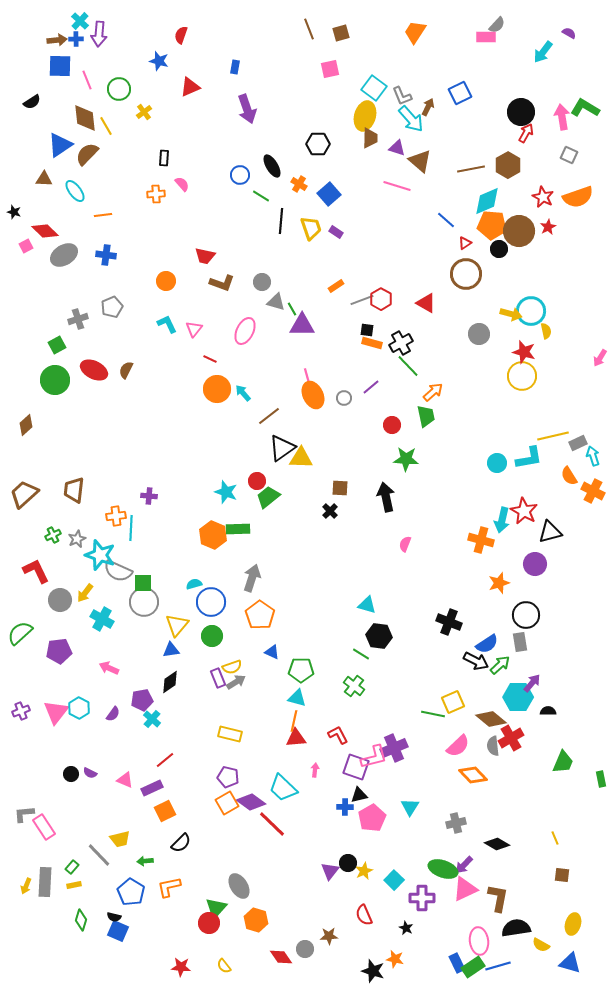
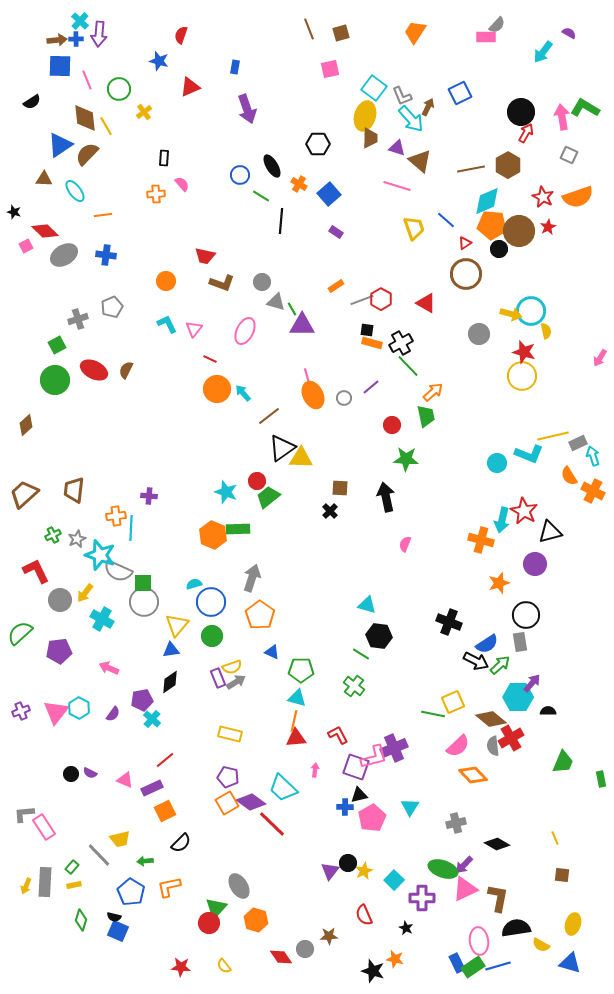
yellow trapezoid at (311, 228): moved 103 px right
cyan L-shape at (529, 458): moved 4 px up; rotated 32 degrees clockwise
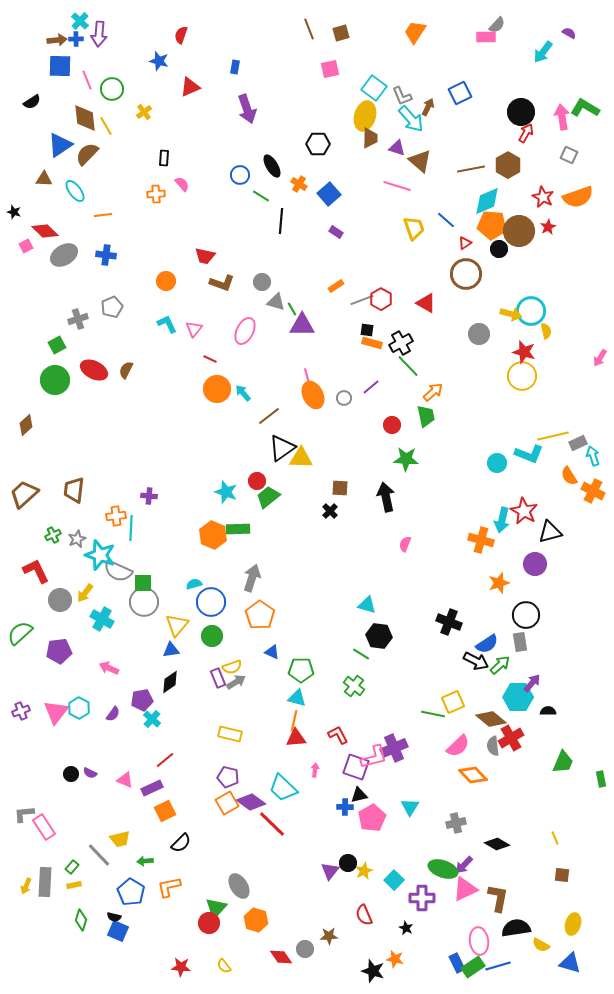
green circle at (119, 89): moved 7 px left
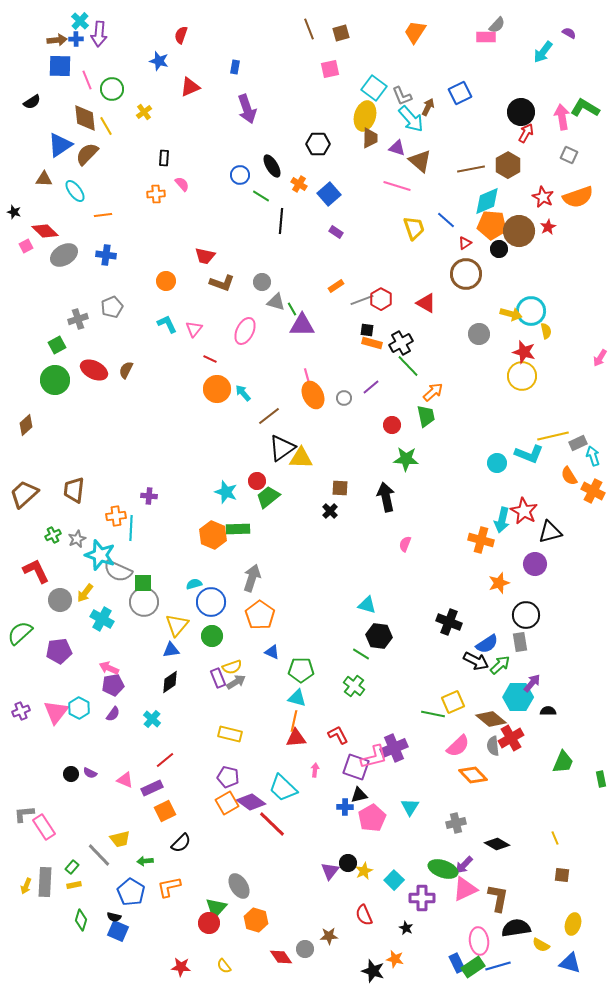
purple pentagon at (142, 700): moved 29 px left, 15 px up
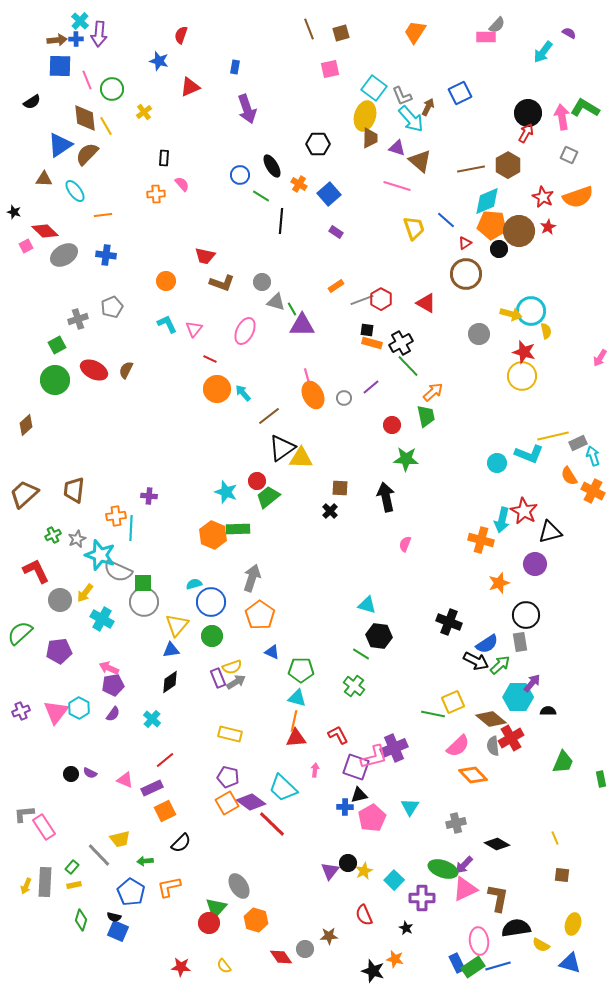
black circle at (521, 112): moved 7 px right, 1 px down
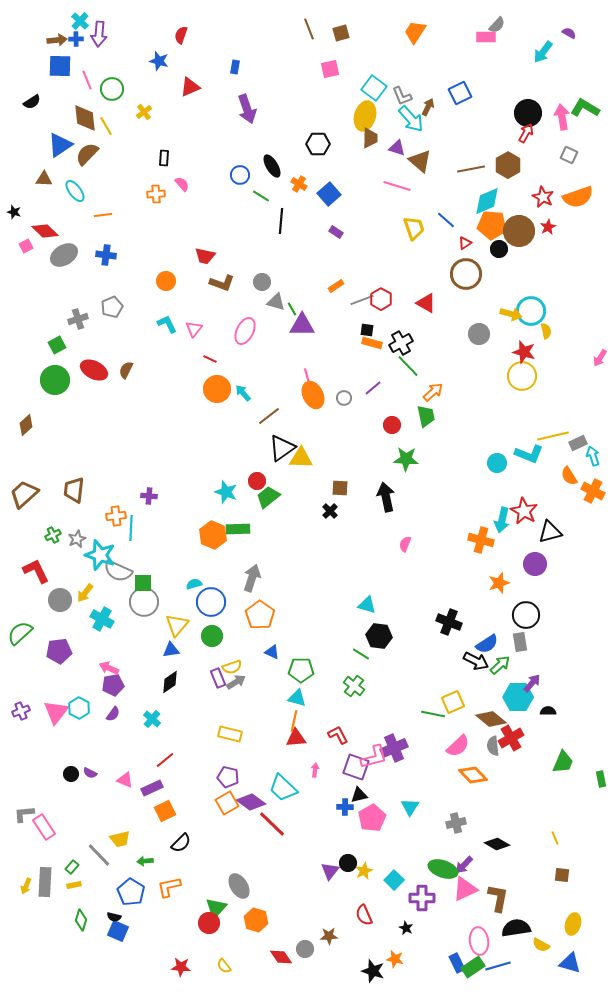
purple line at (371, 387): moved 2 px right, 1 px down
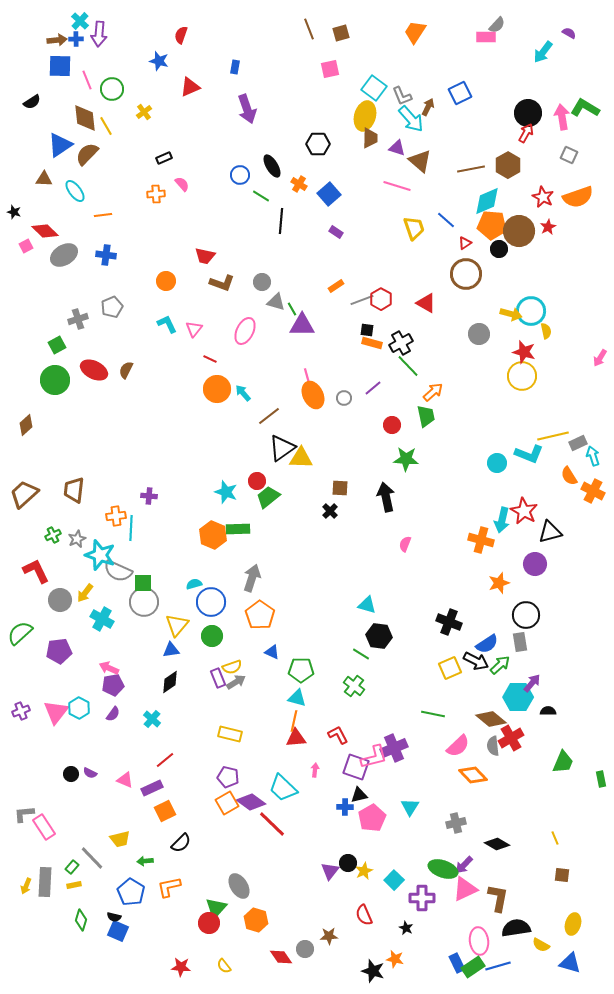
black rectangle at (164, 158): rotated 63 degrees clockwise
yellow square at (453, 702): moved 3 px left, 34 px up
gray line at (99, 855): moved 7 px left, 3 px down
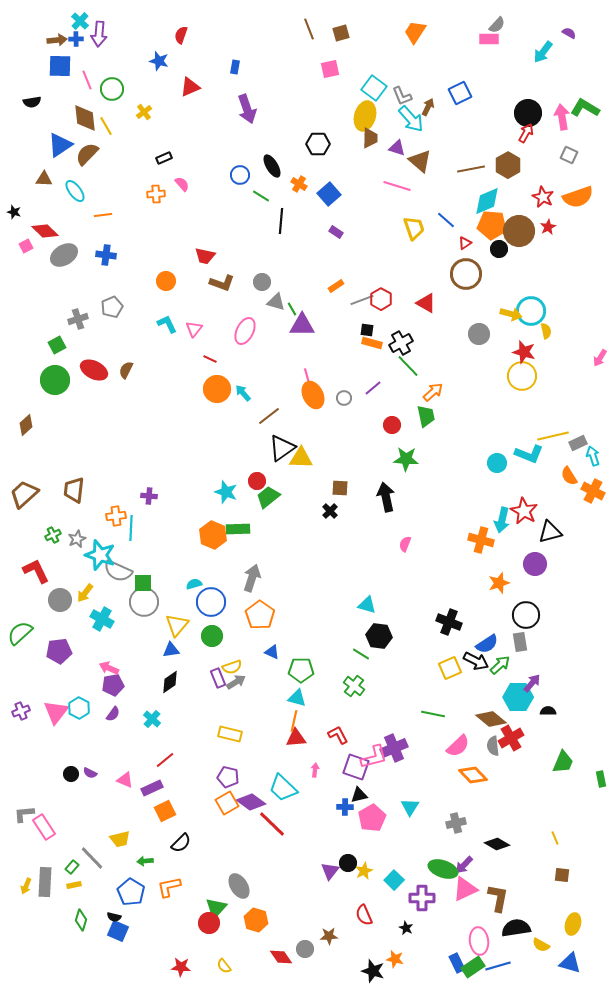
pink rectangle at (486, 37): moved 3 px right, 2 px down
black semicircle at (32, 102): rotated 24 degrees clockwise
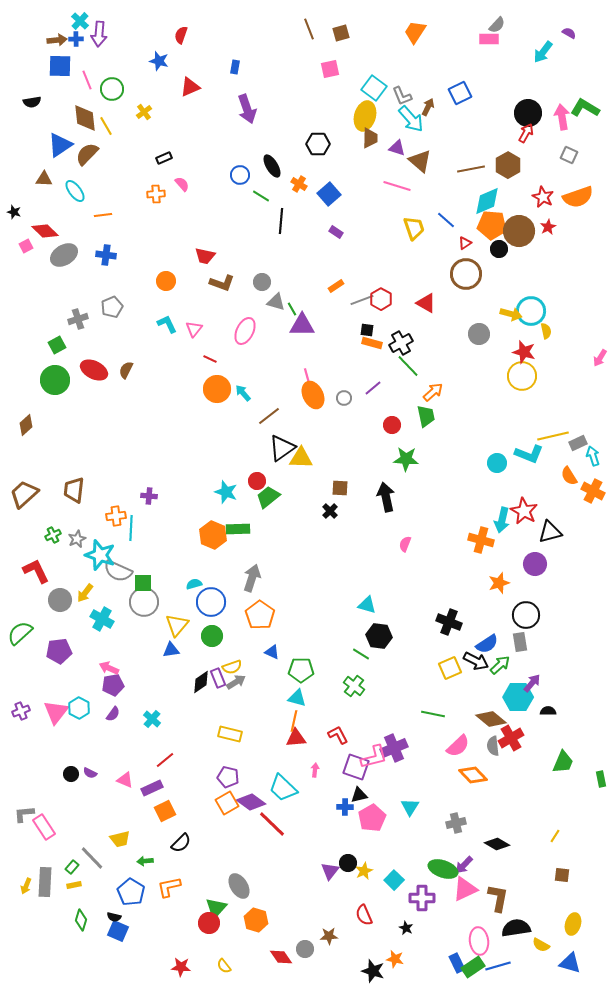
black diamond at (170, 682): moved 31 px right
yellow line at (555, 838): moved 2 px up; rotated 56 degrees clockwise
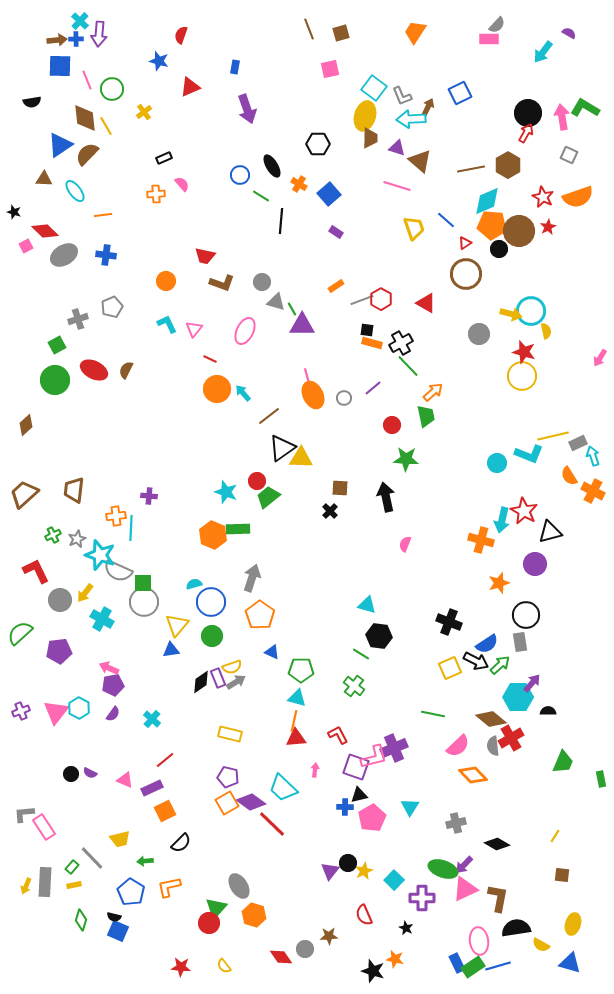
cyan arrow at (411, 119): rotated 128 degrees clockwise
orange hexagon at (256, 920): moved 2 px left, 5 px up
